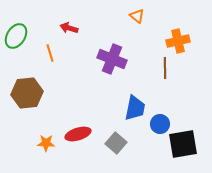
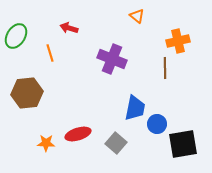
blue circle: moved 3 px left
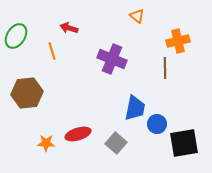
orange line: moved 2 px right, 2 px up
black square: moved 1 px right, 1 px up
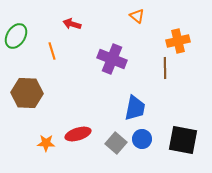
red arrow: moved 3 px right, 4 px up
brown hexagon: rotated 8 degrees clockwise
blue circle: moved 15 px left, 15 px down
black square: moved 1 px left, 3 px up; rotated 20 degrees clockwise
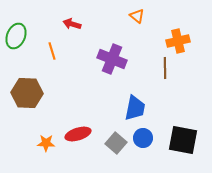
green ellipse: rotated 10 degrees counterclockwise
blue circle: moved 1 px right, 1 px up
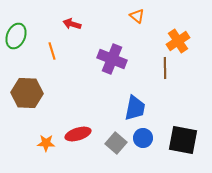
orange cross: rotated 20 degrees counterclockwise
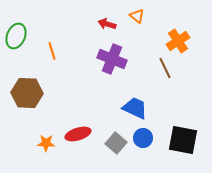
red arrow: moved 35 px right
brown line: rotated 25 degrees counterclockwise
blue trapezoid: rotated 76 degrees counterclockwise
